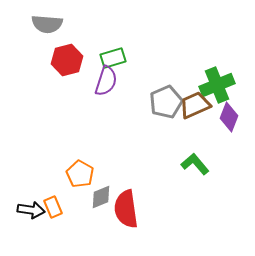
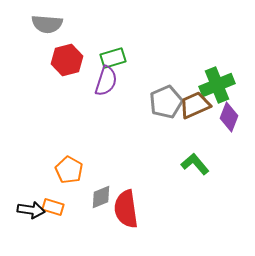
orange pentagon: moved 11 px left, 4 px up
orange rectangle: rotated 50 degrees counterclockwise
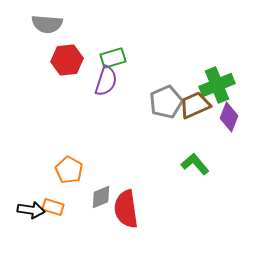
red hexagon: rotated 8 degrees clockwise
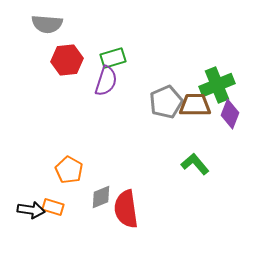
brown trapezoid: rotated 24 degrees clockwise
purple diamond: moved 1 px right, 3 px up
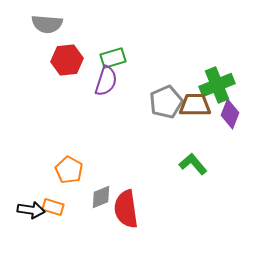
green L-shape: moved 2 px left
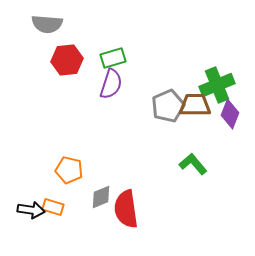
purple semicircle: moved 5 px right, 3 px down
gray pentagon: moved 2 px right, 4 px down
orange pentagon: rotated 16 degrees counterclockwise
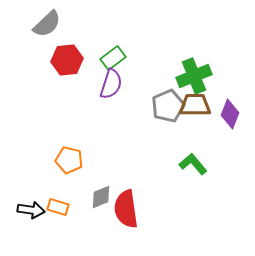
gray semicircle: rotated 48 degrees counterclockwise
green rectangle: rotated 20 degrees counterclockwise
green cross: moved 23 px left, 9 px up
orange pentagon: moved 10 px up
orange rectangle: moved 5 px right
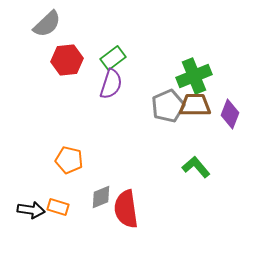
green L-shape: moved 3 px right, 3 px down
